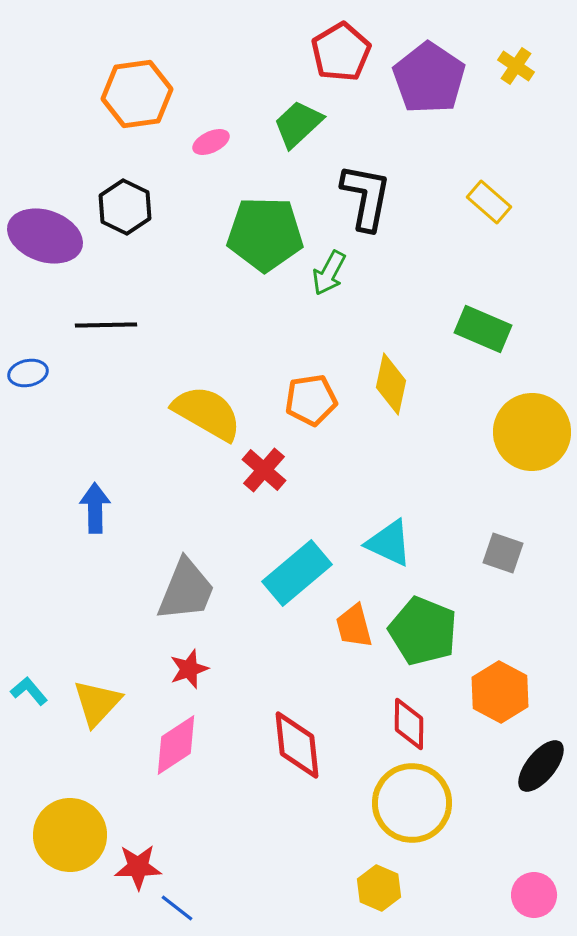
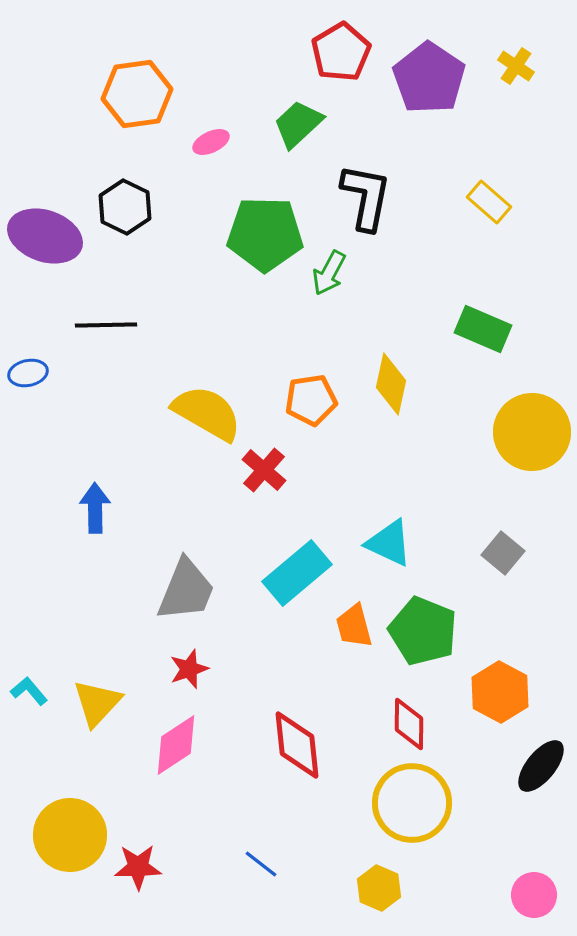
gray square at (503, 553): rotated 21 degrees clockwise
blue line at (177, 908): moved 84 px right, 44 px up
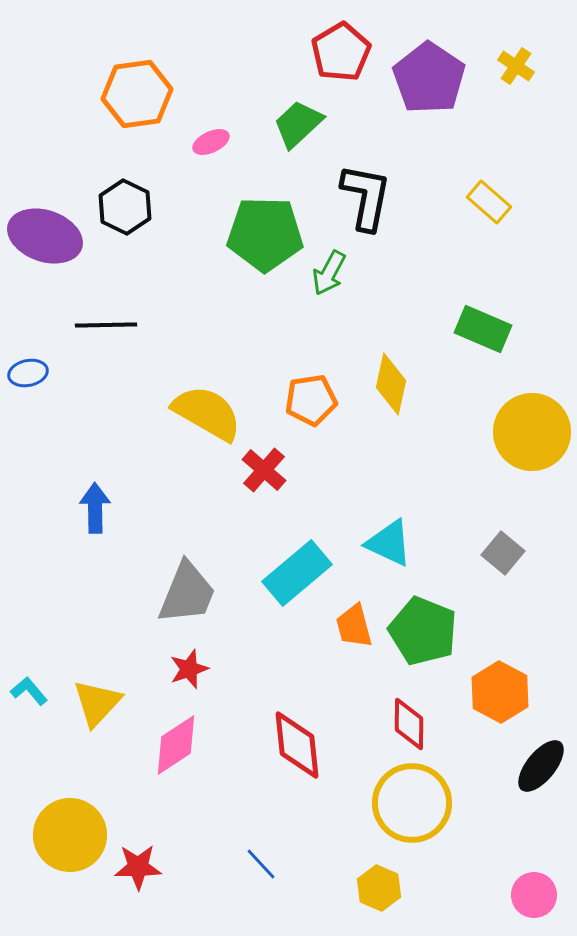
gray trapezoid at (186, 590): moved 1 px right, 3 px down
blue line at (261, 864): rotated 9 degrees clockwise
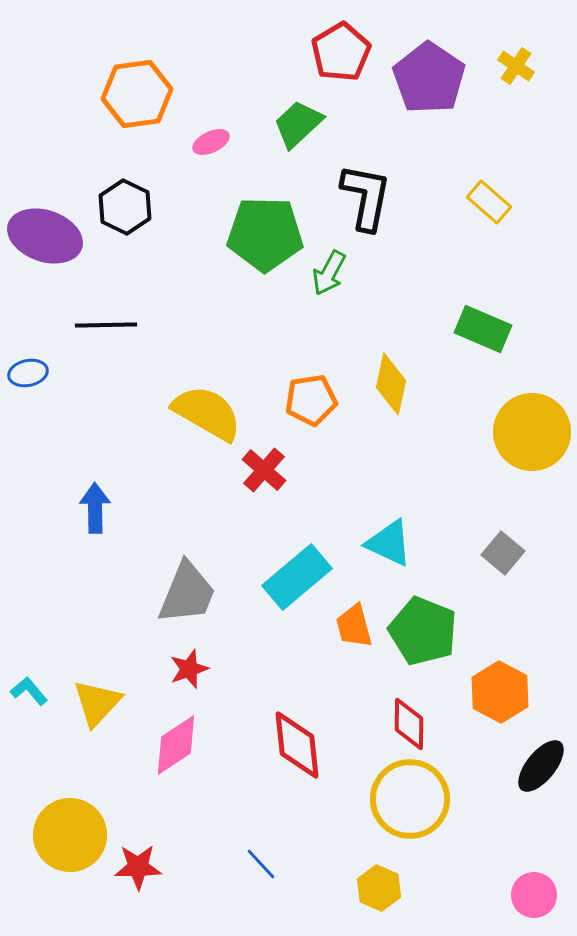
cyan rectangle at (297, 573): moved 4 px down
yellow circle at (412, 803): moved 2 px left, 4 px up
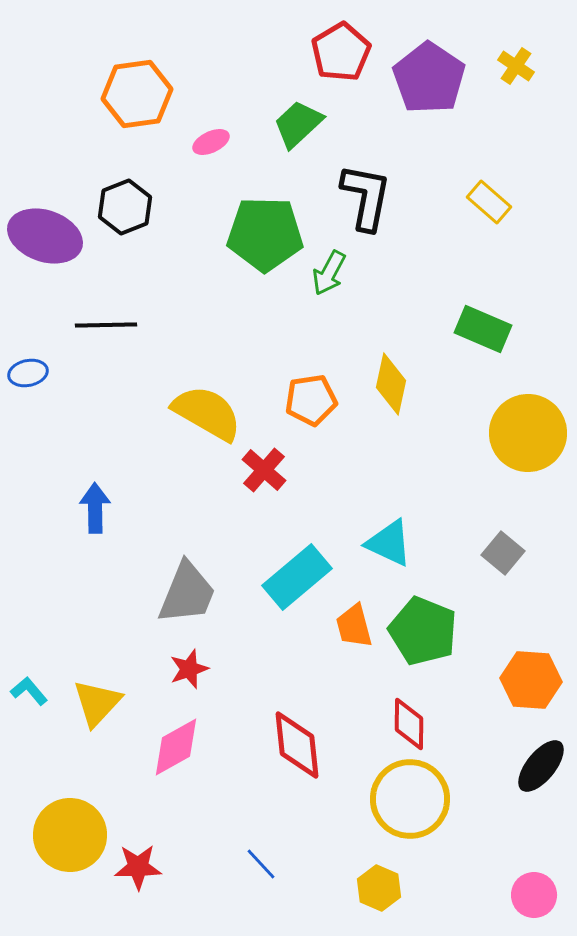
black hexagon at (125, 207): rotated 12 degrees clockwise
yellow circle at (532, 432): moved 4 px left, 1 px down
orange hexagon at (500, 692): moved 31 px right, 12 px up; rotated 24 degrees counterclockwise
pink diamond at (176, 745): moved 2 px down; rotated 4 degrees clockwise
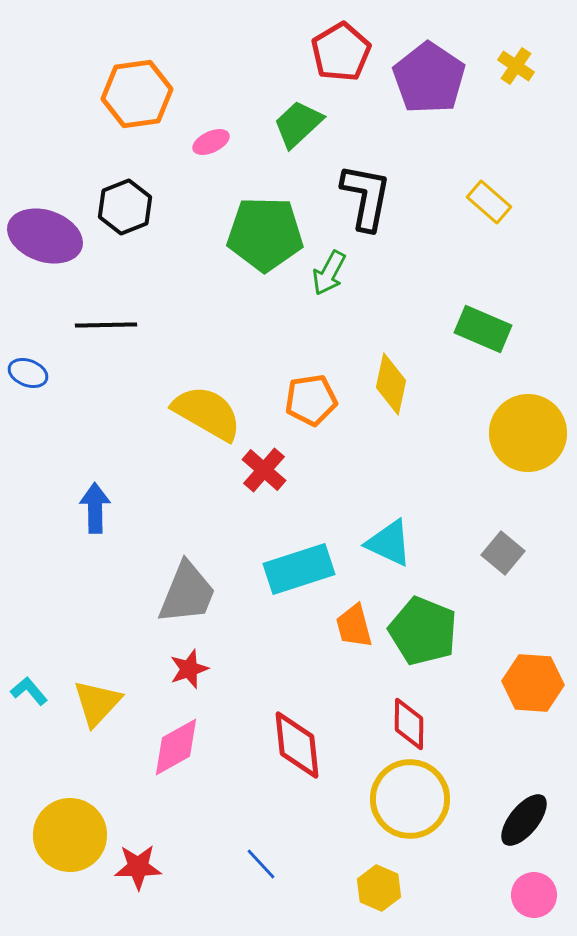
blue ellipse at (28, 373): rotated 33 degrees clockwise
cyan rectangle at (297, 577): moved 2 px right, 8 px up; rotated 22 degrees clockwise
orange hexagon at (531, 680): moved 2 px right, 3 px down
black ellipse at (541, 766): moved 17 px left, 54 px down
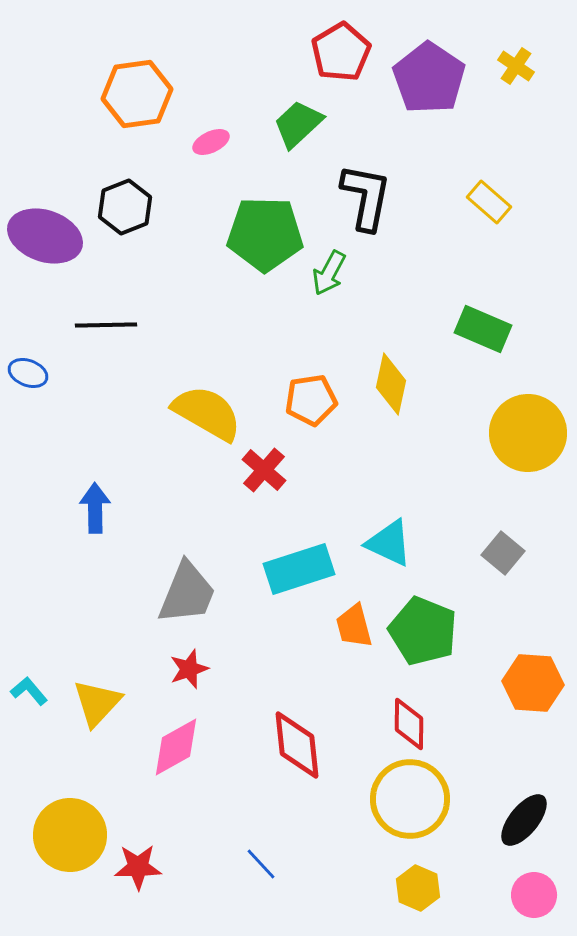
yellow hexagon at (379, 888): moved 39 px right
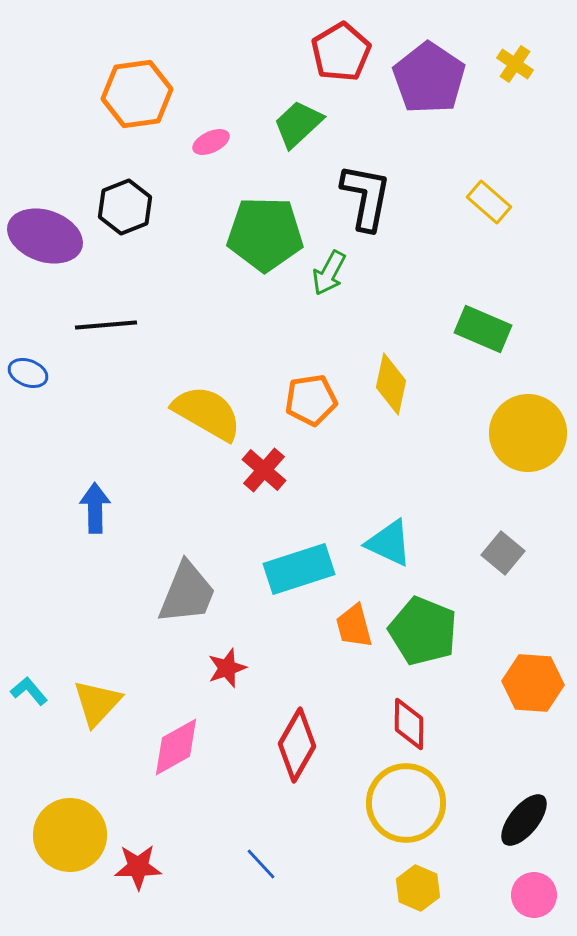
yellow cross at (516, 66): moved 1 px left, 2 px up
black line at (106, 325): rotated 4 degrees counterclockwise
red star at (189, 669): moved 38 px right, 1 px up
red diamond at (297, 745): rotated 36 degrees clockwise
yellow circle at (410, 799): moved 4 px left, 4 px down
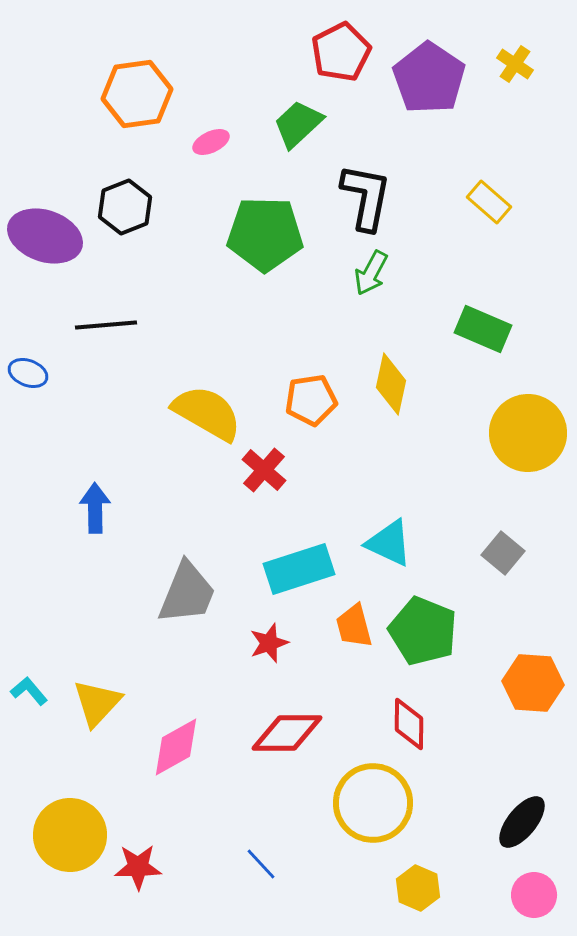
red pentagon at (341, 52): rotated 4 degrees clockwise
green arrow at (329, 273): moved 42 px right
red star at (227, 668): moved 42 px right, 25 px up
red diamond at (297, 745): moved 10 px left, 12 px up; rotated 60 degrees clockwise
yellow circle at (406, 803): moved 33 px left
black ellipse at (524, 820): moved 2 px left, 2 px down
